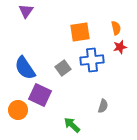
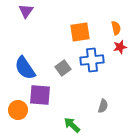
purple square: rotated 20 degrees counterclockwise
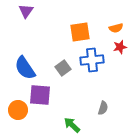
orange semicircle: rotated 88 degrees clockwise
gray semicircle: moved 2 px down
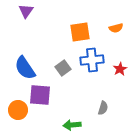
red star: moved 22 px down; rotated 16 degrees counterclockwise
green arrow: rotated 48 degrees counterclockwise
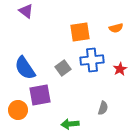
purple triangle: rotated 28 degrees counterclockwise
purple square: rotated 15 degrees counterclockwise
green arrow: moved 2 px left, 1 px up
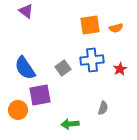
orange square: moved 10 px right, 7 px up
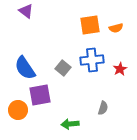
gray square: rotated 14 degrees counterclockwise
